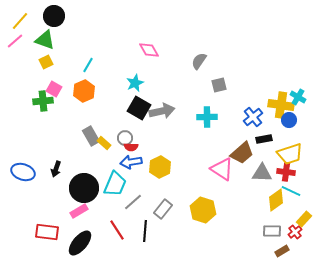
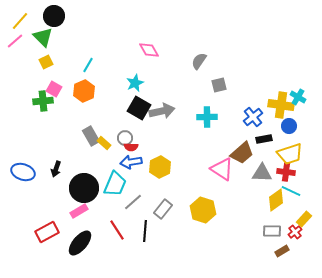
green triangle at (45, 40): moved 2 px left, 3 px up; rotated 25 degrees clockwise
blue circle at (289, 120): moved 6 px down
red rectangle at (47, 232): rotated 35 degrees counterclockwise
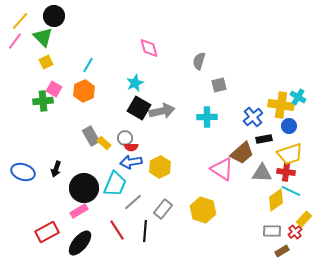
pink line at (15, 41): rotated 12 degrees counterclockwise
pink diamond at (149, 50): moved 2 px up; rotated 15 degrees clockwise
gray semicircle at (199, 61): rotated 18 degrees counterclockwise
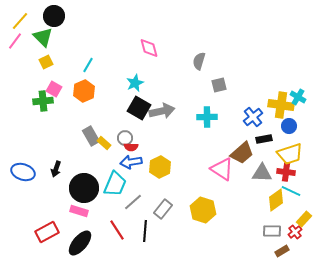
pink rectangle at (79, 211): rotated 48 degrees clockwise
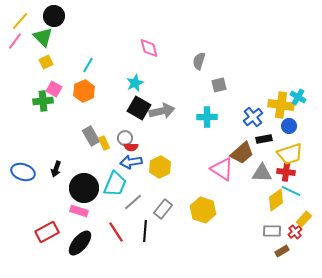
yellow rectangle at (104, 143): rotated 24 degrees clockwise
red line at (117, 230): moved 1 px left, 2 px down
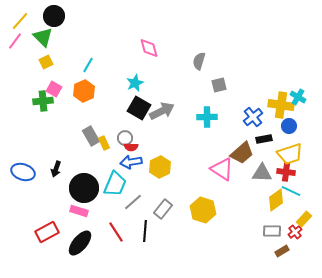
gray arrow at (162, 111): rotated 15 degrees counterclockwise
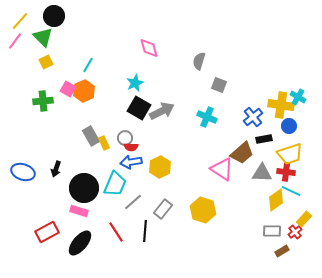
gray square at (219, 85): rotated 35 degrees clockwise
pink square at (54, 89): moved 14 px right
cyan cross at (207, 117): rotated 24 degrees clockwise
